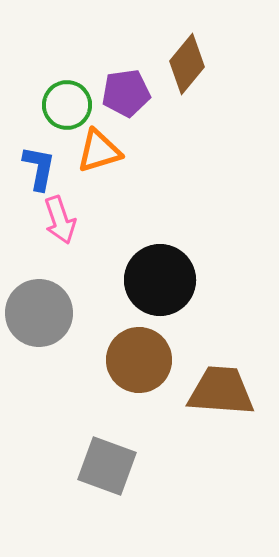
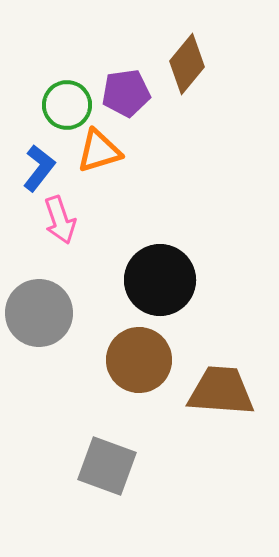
blue L-shape: rotated 27 degrees clockwise
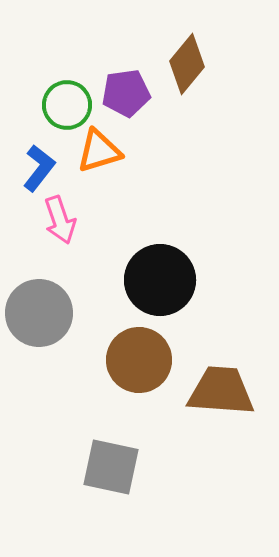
gray square: moved 4 px right, 1 px down; rotated 8 degrees counterclockwise
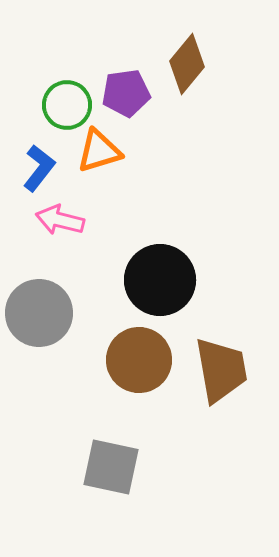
pink arrow: rotated 123 degrees clockwise
brown trapezoid: moved 21 px up; rotated 76 degrees clockwise
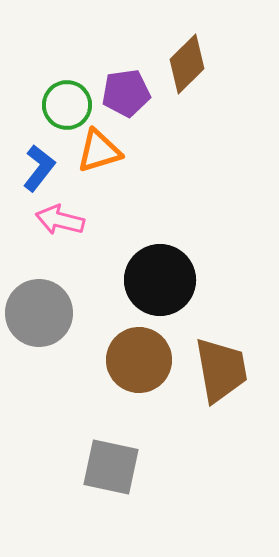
brown diamond: rotated 6 degrees clockwise
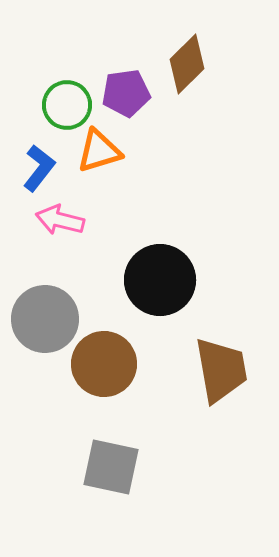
gray circle: moved 6 px right, 6 px down
brown circle: moved 35 px left, 4 px down
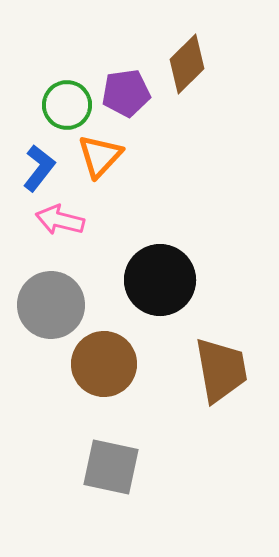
orange triangle: moved 1 px right, 5 px down; rotated 30 degrees counterclockwise
gray circle: moved 6 px right, 14 px up
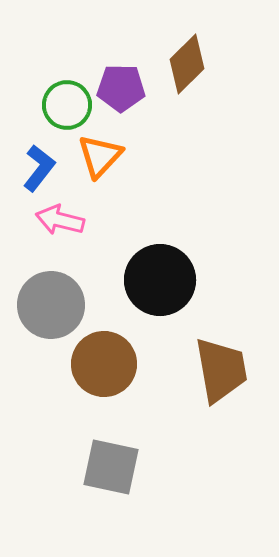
purple pentagon: moved 5 px left, 5 px up; rotated 9 degrees clockwise
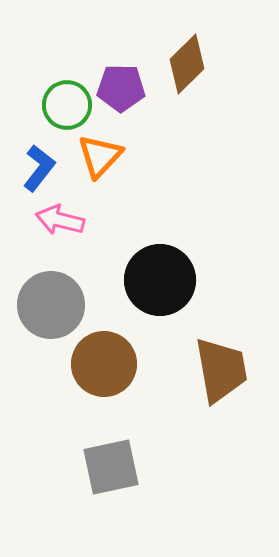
gray square: rotated 24 degrees counterclockwise
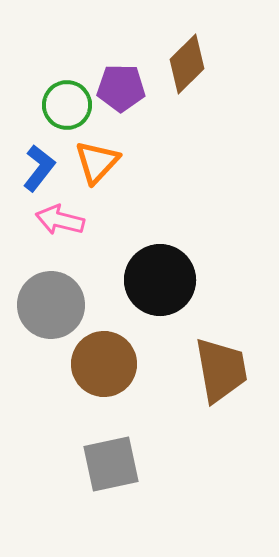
orange triangle: moved 3 px left, 6 px down
gray square: moved 3 px up
